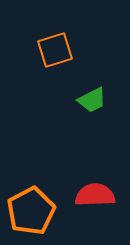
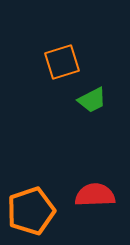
orange square: moved 7 px right, 12 px down
orange pentagon: rotated 9 degrees clockwise
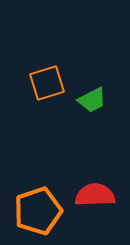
orange square: moved 15 px left, 21 px down
orange pentagon: moved 7 px right
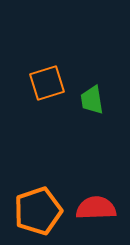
green trapezoid: rotated 108 degrees clockwise
red semicircle: moved 1 px right, 13 px down
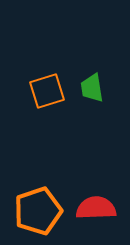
orange square: moved 8 px down
green trapezoid: moved 12 px up
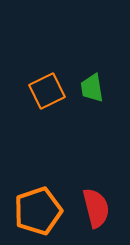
orange square: rotated 9 degrees counterclockwise
red semicircle: rotated 78 degrees clockwise
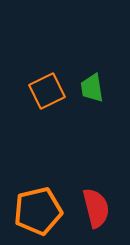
orange pentagon: rotated 6 degrees clockwise
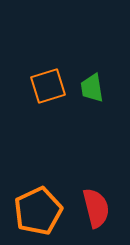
orange square: moved 1 px right, 5 px up; rotated 9 degrees clockwise
orange pentagon: rotated 12 degrees counterclockwise
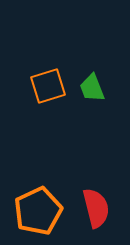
green trapezoid: rotated 12 degrees counterclockwise
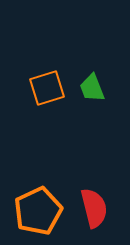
orange square: moved 1 px left, 2 px down
red semicircle: moved 2 px left
